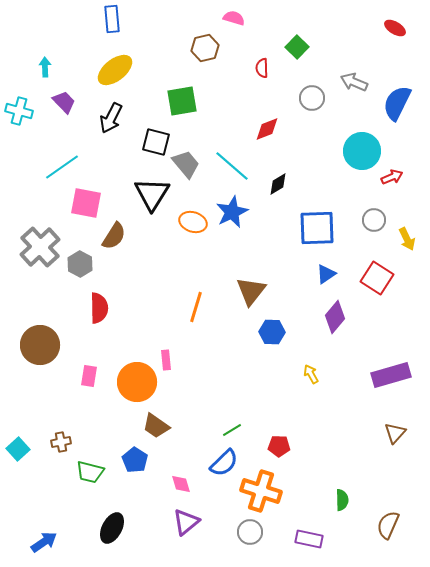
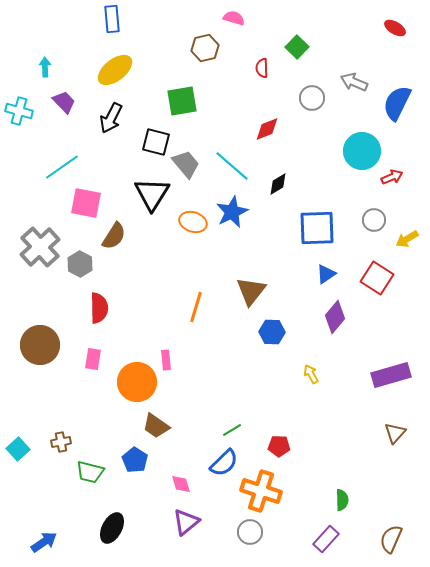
yellow arrow at (407, 239): rotated 85 degrees clockwise
pink rectangle at (89, 376): moved 4 px right, 17 px up
brown semicircle at (388, 525): moved 3 px right, 14 px down
purple rectangle at (309, 539): moved 17 px right; rotated 60 degrees counterclockwise
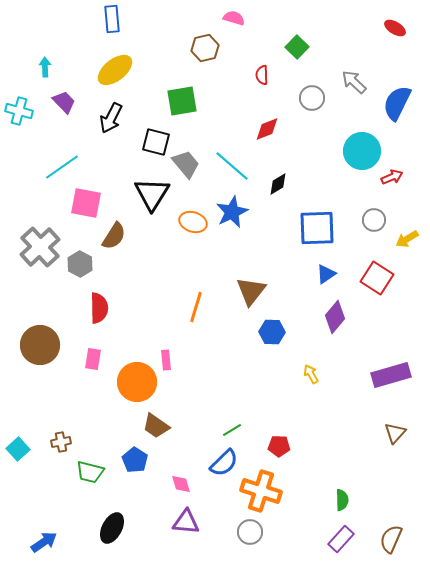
red semicircle at (262, 68): moved 7 px down
gray arrow at (354, 82): rotated 20 degrees clockwise
purple triangle at (186, 522): rotated 44 degrees clockwise
purple rectangle at (326, 539): moved 15 px right
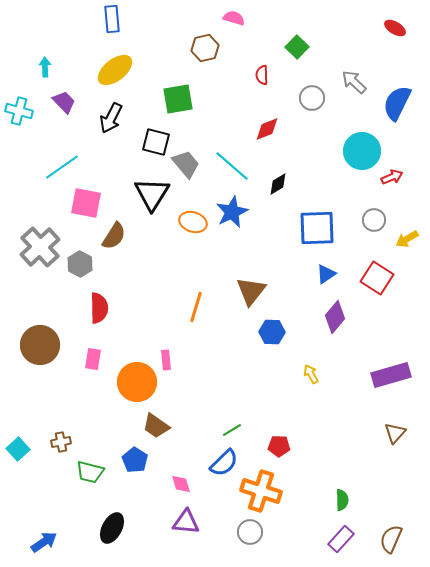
green square at (182, 101): moved 4 px left, 2 px up
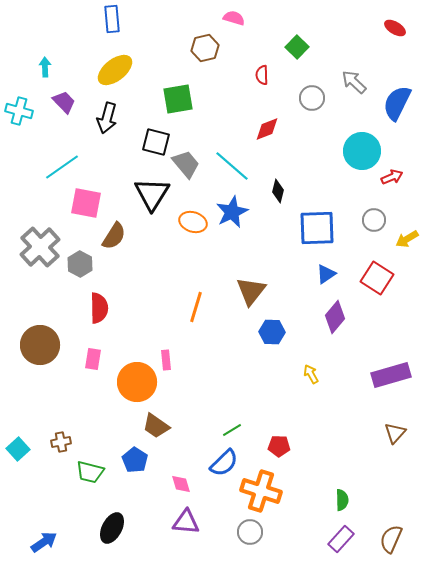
black arrow at (111, 118): moved 4 px left; rotated 12 degrees counterclockwise
black diamond at (278, 184): moved 7 px down; rotated 45 degrees counterclockwise
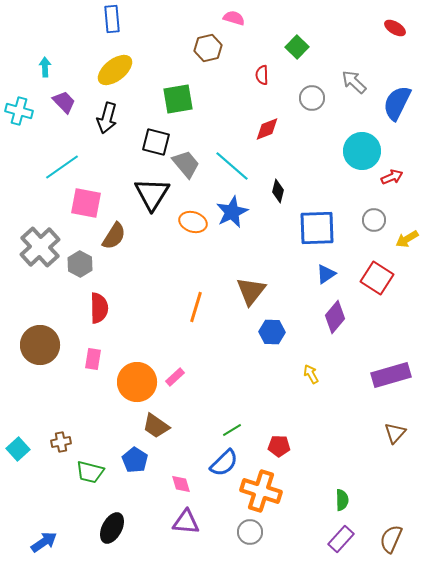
brown hexagon at (205, 48): moved 3 px right
pink rectangle at (166, 360): moved 9 px right, 17 px down; rotated 54 degrees clockwise
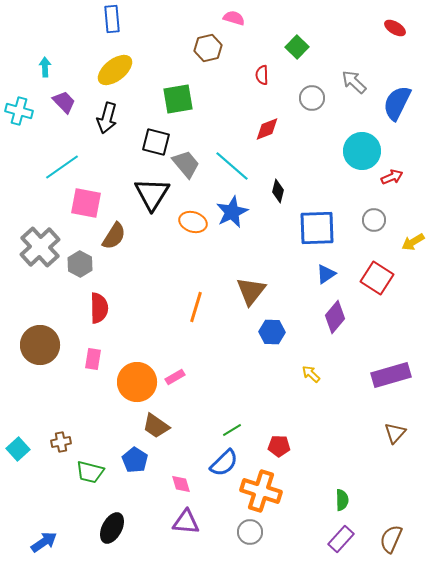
yellow arrow at (407, 239): moved 6 px right, 3 px down
yellow arrow at (311, 374): rotated 18 degrees counterclockwise
pink rectangle at (175, 377): rotated 12 degrees clockwise
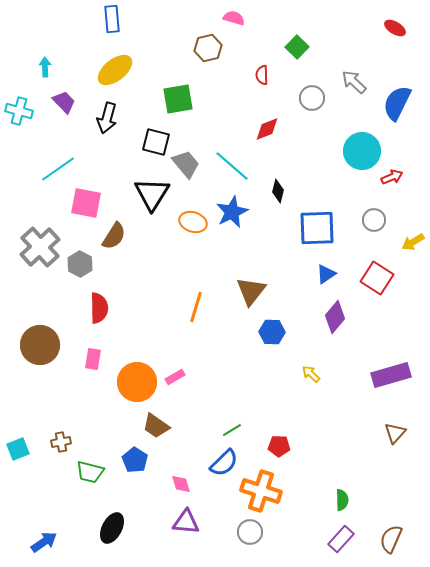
cyan line at (62, 167): moved 4 px left, 2 px down
cyan square at (18, 449): rotated 20 degrees clockwise
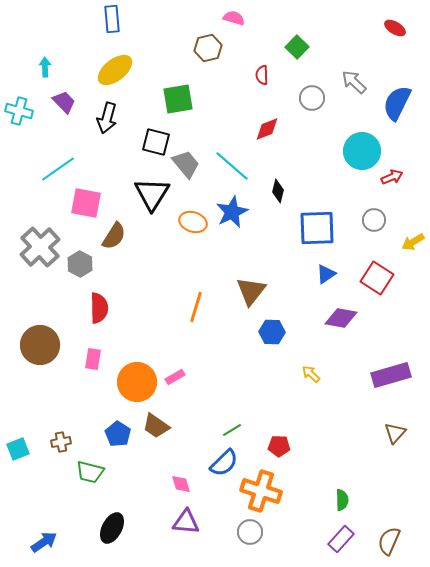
purple diamond at (335, 317): moved 6 px right, 1 px down; rotated 60 degrees clockwise
blue pentagon at (135, 460): moved 17 px left, 26 px up
brown semicircle at (391, 539): moved 2 px left, 2 px down
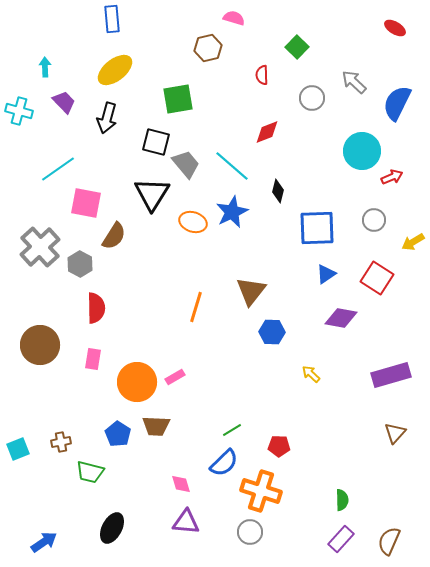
red diamond at (267, 129): moved 3 px down
red semicircle at (99, 308): moved 3 px left
brown trapezoid at (156, 426): rotated 32 degrees counterclockwise
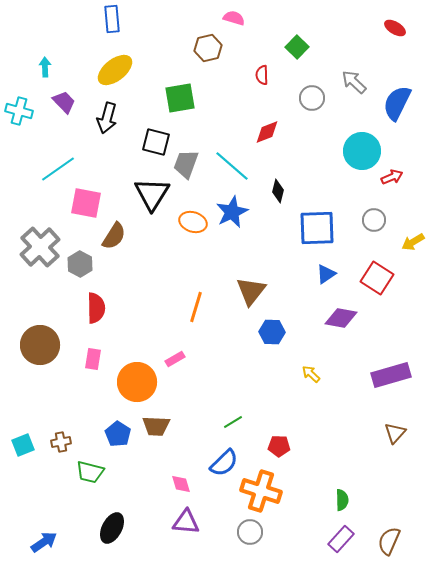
green square at (178, 99): moved 2 px right, 1 px up
gray trapezoid at (186, 164): rotated 120 degrees counterclockwise
pink rectangle at (175, 377): moved 18 px up
green line at (232, 430): moved 1 px right, 8 px up
cyan square at (18, 449): moved 5 px right, 4 px up
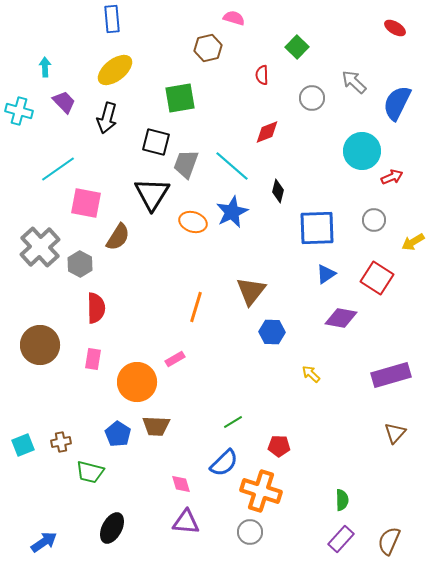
brown semicircle at (114, 236): moved 4 px right, 1 px down
